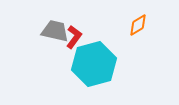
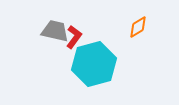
orange diamond: moved 2 px down
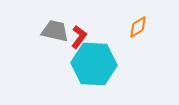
red L-shape: moved 5 px right
cyan hexagon: rotated 18 degrees clockwise
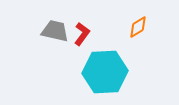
red L-shape: moved 3 px right, 3 px up
cyan hexagon: moved 11 px right, 8 px down; rotated 6 degrees counterclockwise
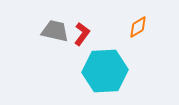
cyan hexagon: moved 1 px up
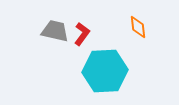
orange diamond: rotated 65 degrees counterclockwise
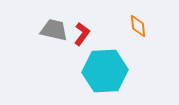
orange diamond: moved 1 px up
gray trapezoid: moved 1 px left, 1 px up
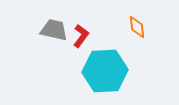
orange diamond: moved 1 px left, 1 px down
red L-shape: moved 1 px left, 2 px down
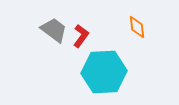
gray trapezoid: rotated 24 degrees clockwise
cyan hexagon: moved 1 px left, 1 px down
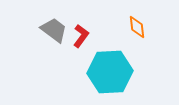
cyan hexagon: moved 6 px right
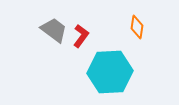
orange diamond: rotated 15 degrees clockwise
